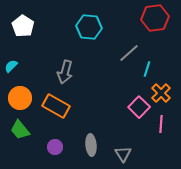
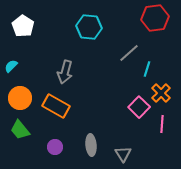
pink line: moved 1 px right
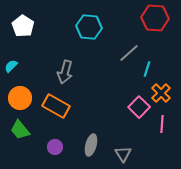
red hexagon: rotated 12 degrees clockwise
gray ellipse: rotated 20 degrees clockwise
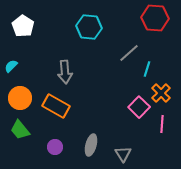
gray arrow: rotated 20 degrees counterclockwise
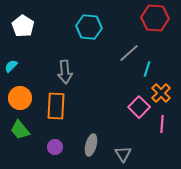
orange rectangle: rotated 64 degrees clockwise
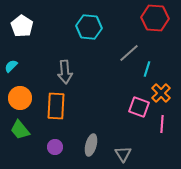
white pentagon: moved 1 px left
pink square: rotated 25 degrees counterclockwise
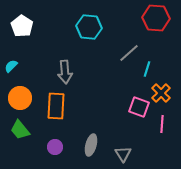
red hexagon: moved 1 px right
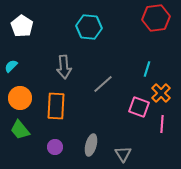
red hexagon: rotated 12 degrees counterclockwise
gray line: moved 26 px left, 31 px down
gray arrow: moved 1 px left, 5 px up
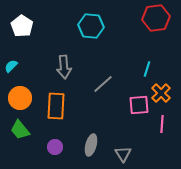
cyan hexagon: moved 2 px right, 1 px up
pink square: moved 2 px up; rotated 25 degrees counterclockwise
